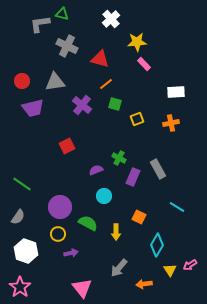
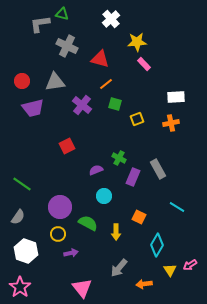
white rectangle: moved 5 px down
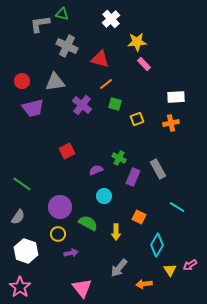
red square: moved 5 px down
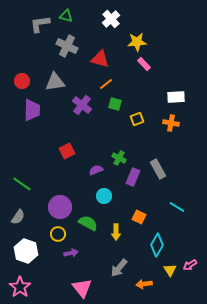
green triangle: moved 4 px right, 2 px down
purple trapezoid: moved 1 px left, 2 px down; rotated 75 degrees counterclockwise
orange cross: rotated 21 degrees clockwise
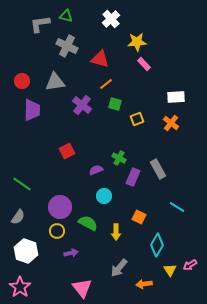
orange cross: rotated 28 degrees clockwise
yellow circle: moved 1 px left, 3 px up
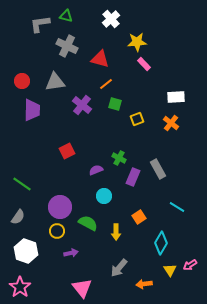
orange square: rotated 32 degrees clockwise
cyan diamond: moved 4 px right, 2 px up
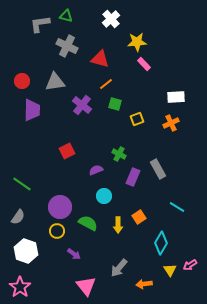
orange cross: rotated 28 degrees clockwise
green cross: moved 4 px up
yellow arrow: moved 2 px right, 7 px up
purple arrow: moved 3 px right, 1 px down; rotated 48 degrees clockwise
pink triangle: moved 4 px right, 2 px up
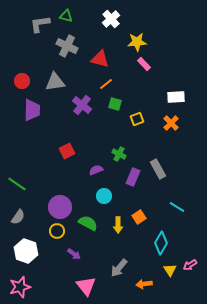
orange cross: rotated 21 degrees counterclockwise
green line: moved 5 px left
pink star: rotated 20 degrees clockwise
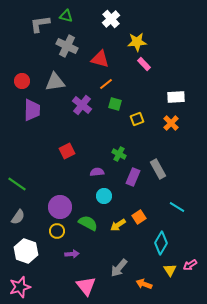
purple semicircle: moved 1 px right, 2 px down; rotated 16 degrees clockwise
yellow arrow: rotated 56 degrees clockwise
purple arrow: moved 2 px left; rotated 40 degrees counterclockwise
orange arrow: rotated 28 degrees clockwise
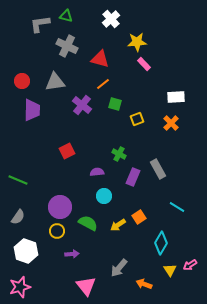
orange line: moved 3 px left
green line: moved 1 px right, 4 px up; rotated 12 degrees counterclockwise
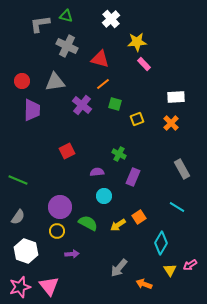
gray rectangle: moved 24 px right
pink triangle: moved 37 px left
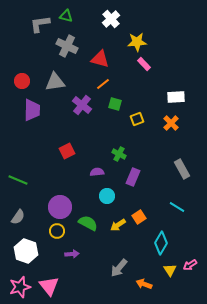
cyan circle: moved 3 px right
